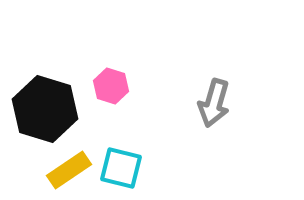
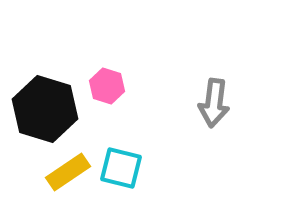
pink hexagon: moved 4 px left
gray arrow: rotated 9 degrees counterclockwise
yellow rectangle: moved 1 px left, 2 px down
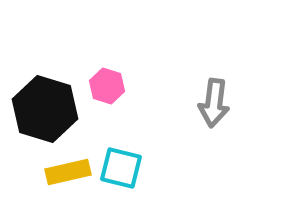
yellow rectangle: rotated 21 degrees clockwise
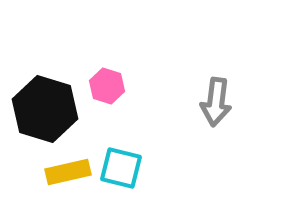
gray arrow: moved 2 px right, 1 px up
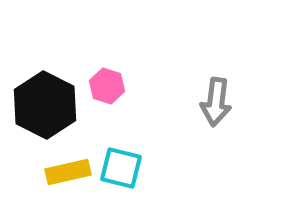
black hexagon: moved 4 px up; rotated 10 degrees clockwise
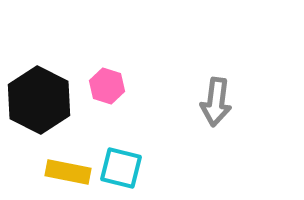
black hexagon: moved 6 px left, 5 px up
yellow rectangle: rotated 24 degrees clockwise
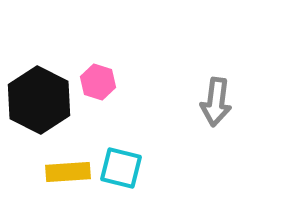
pink hexagon: moved 9 px left, 4 px up
yellow rectangle: rotated 15 degrees counterclockwise
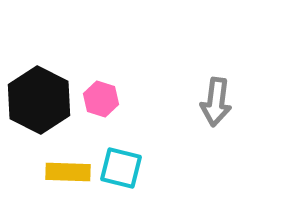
pink hexagon: moved 3 px right, 17 px down
yellow rectangle: rotated 6 degrees clockwise
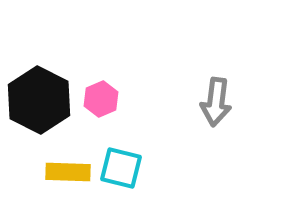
pink hexagon: rotated 20 degrees clockwise
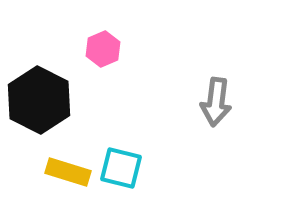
pink hexagon: moved 2 px right, 50 px up
yellow rectangle: rotated 15 degrees clockwise
